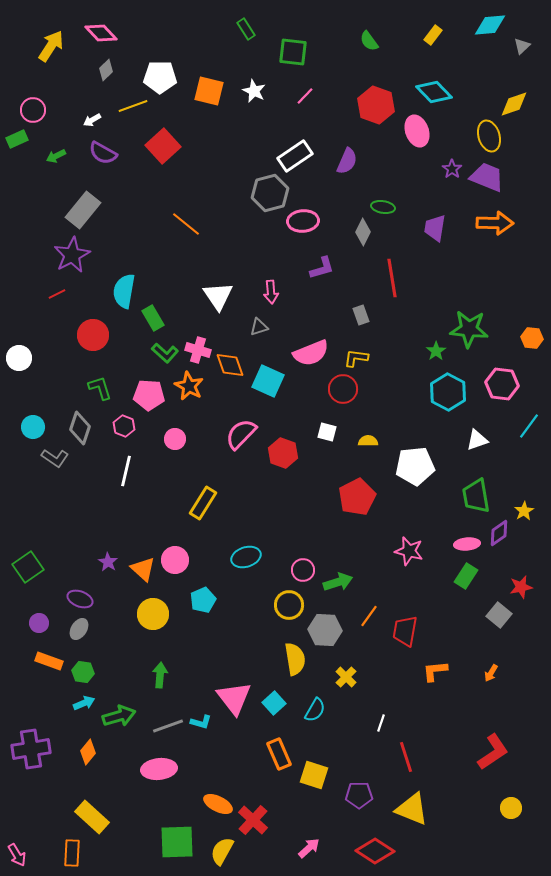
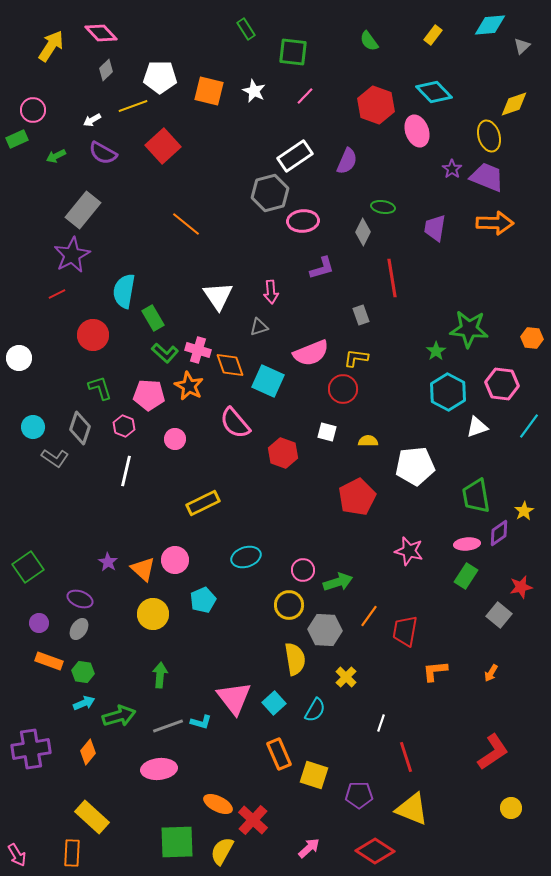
pink semicircle at (241, 434): moved 6 px left, 11 px up; rotated 84 degrees counterclockwise
white triangle at (477, 440): moved 13 px up
yellow rectangle at (203, 503): rotated 32 degrees clockwise
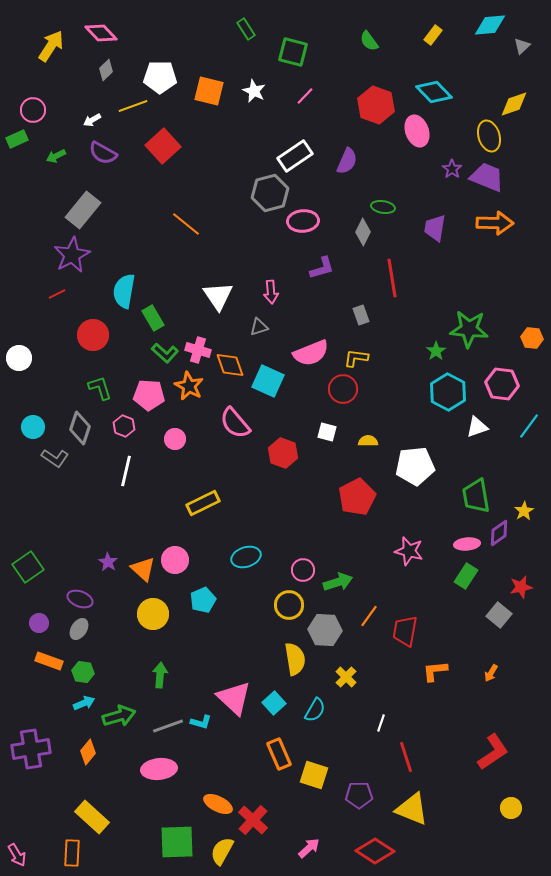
green square at (293, 52): rotated 8 degrees clockwise
pink triangle at (234, 698): rotated 9 degrees counterclockwise
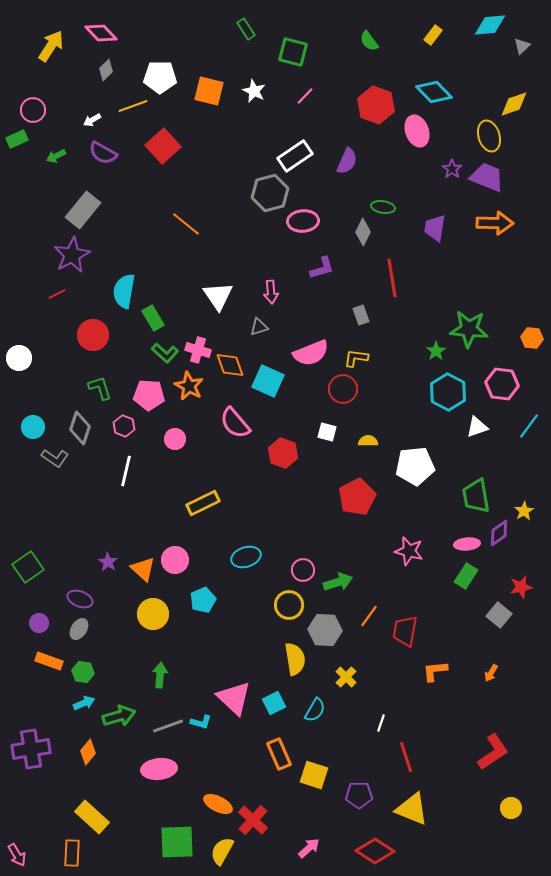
cyan square at (274, 703): rotated 15 degrees clockwise
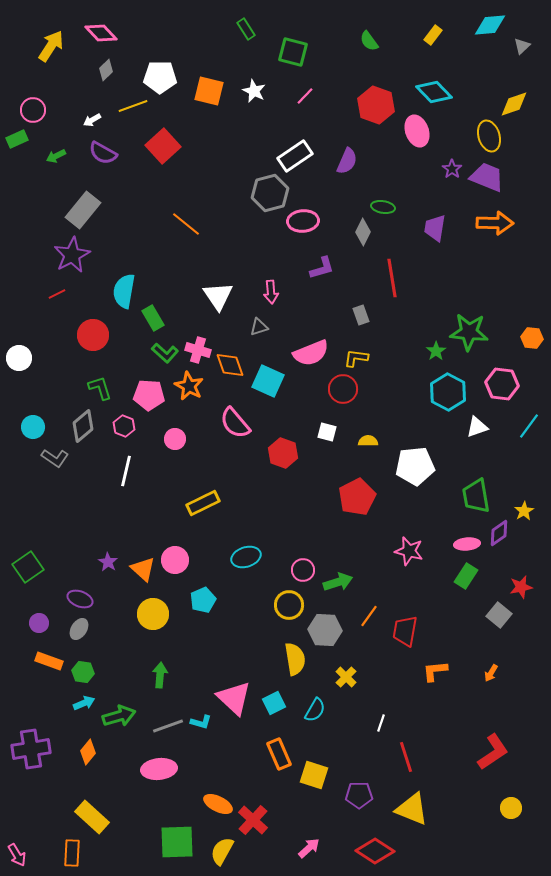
green star at (469, 329): moved 3 px down
gray diamond at (80, 428): moved 3 px right, 2 px up; rotated 32 degrees clockwise
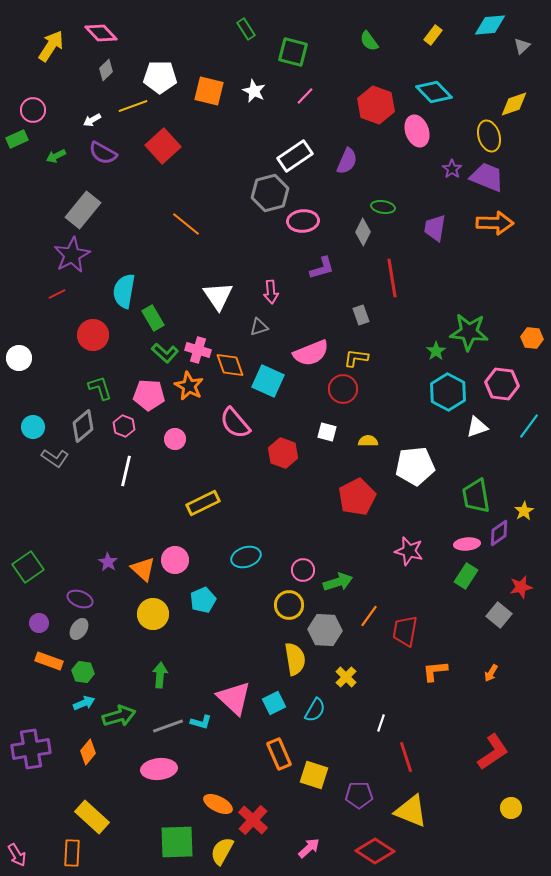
yellow triangle at (412, 809): moved 1 px left, 2 px down
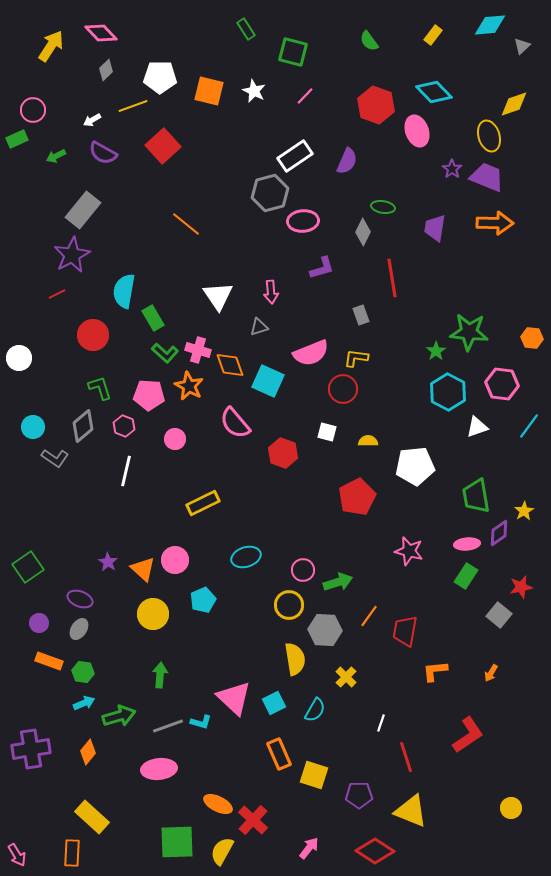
red L-shape at (493, 752): moved 25 px left, 17 px up
pink arrow at (309, 848): rotated 10 degrees counterclockwise
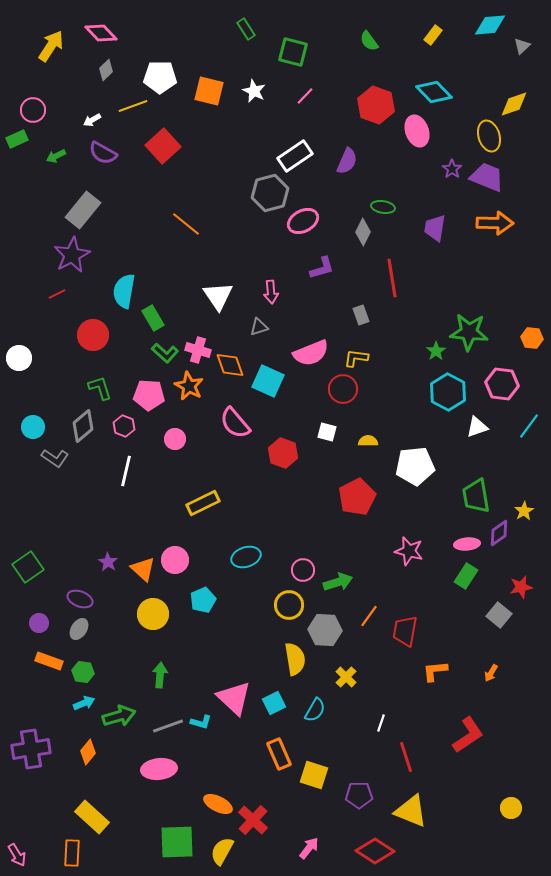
pink ellipse at (303, 221): rotated 24 degrees counterclockwise
